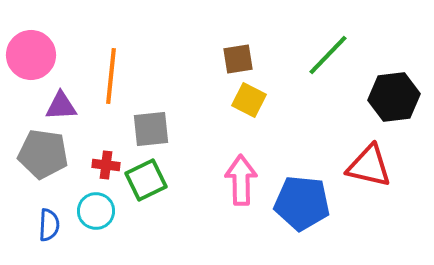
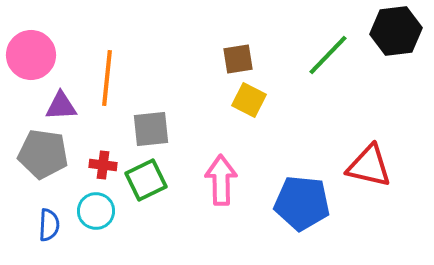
orange line: moved 4 px left, 2 px down
black hexagon: moved 2 px right, 66 px up
red cross: moved 3 px left
pink arrow: moved 20 px left
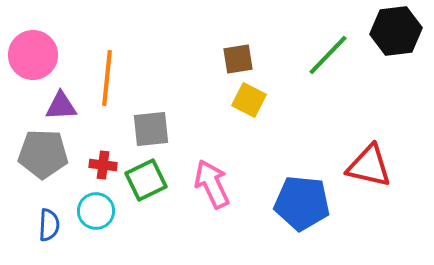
pink circle: moved 2 px right
gray pentagon: rotated 6 degrees counterclockwise
pink arrow: moved 9 px left, 4 px down; rotated 24 degrees counterclockwise
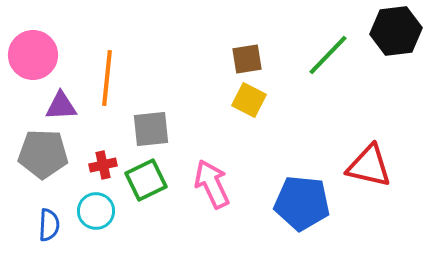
brown square: moved 9 px right
red cross: rotated 20 degrees counterclockwise
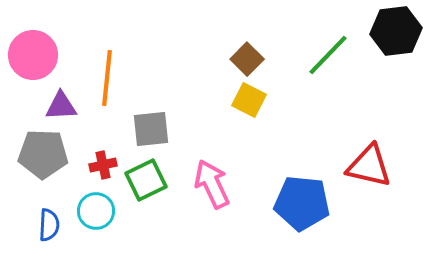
brown square: rotated 36 degrees counterclockwise
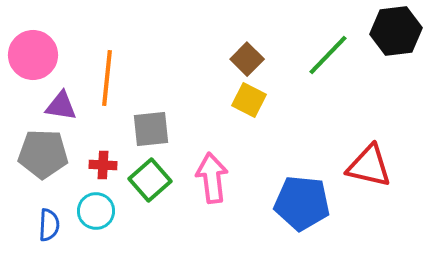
purple triangle: rotated 12 degrees clockwise
red cross: rotated 16 degrees clockwise
green square: moved 4 px right; rotated 15 degrees counterclockwise
pink arrow: moved 6 px up; rotated 18 degrees clockwise
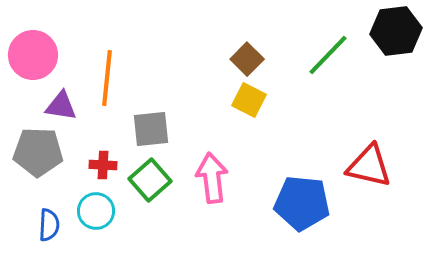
gray pentagon: moved 5 px left, 2 px up
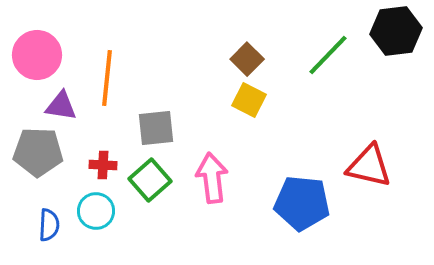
pink circle: moved 4 px right
gray square: moved 5 px right, 1 px up
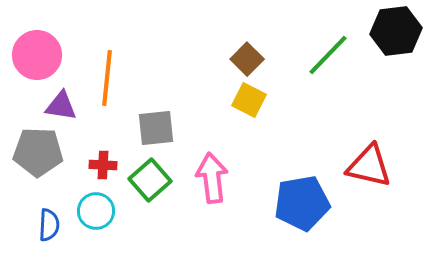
blue pentagon: rotated 16 degrees counterclockwise
